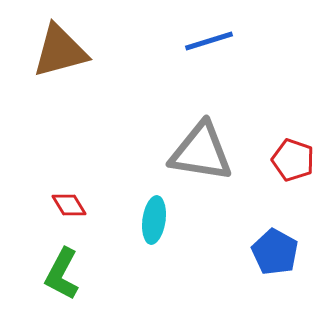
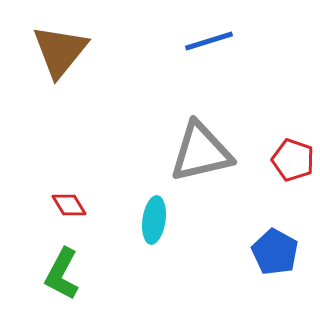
brown triangle: rotated 36 degrees counterclockwise
gray triangle: rotated 22 degrees counterclockwise
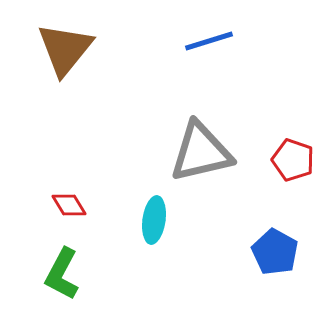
brown triangle: moved 5 px right, 2 px up
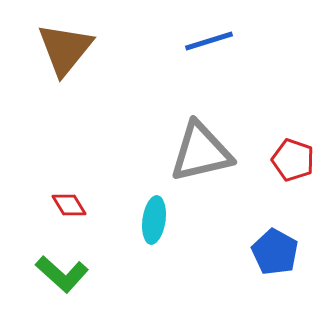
green L-shape: rotated 76 degrees counterclockwise
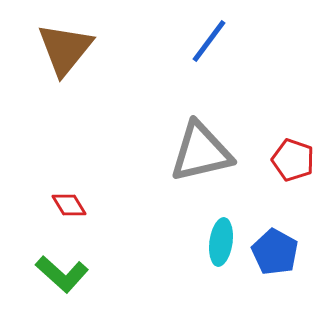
blue line: rotated 36 degrees counterclockwise
cyan ellipse: moved 67 px right, 22 px down
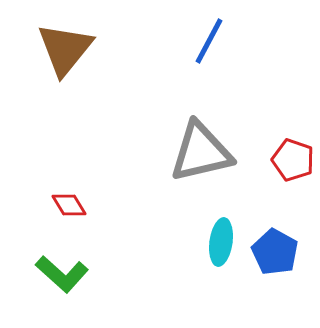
blue line: rotated 9 degrees counterclockwise
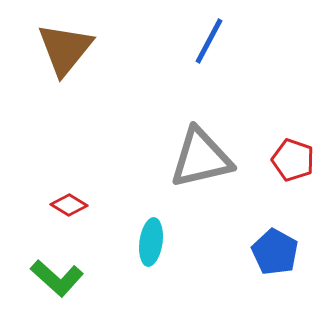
gray triangle: moved 6 px down
red diamond: rotated 27 degrees counterclockwise
cyan ellipse: moved 70 px left
green L-shape: moved 5 px left, 4 px down
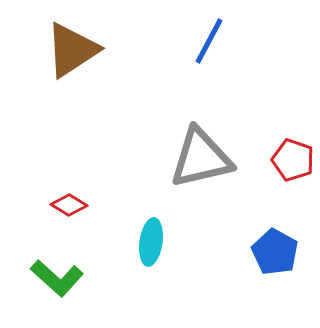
brown triangle: moved 7 px right, 1 px down; rotated 18 degrees clockwise
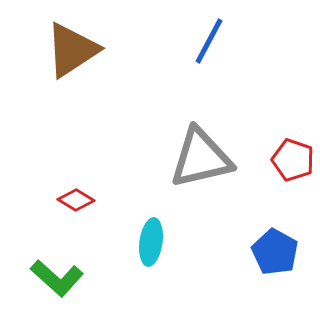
red diamond: moved 7 px right, 5 px up
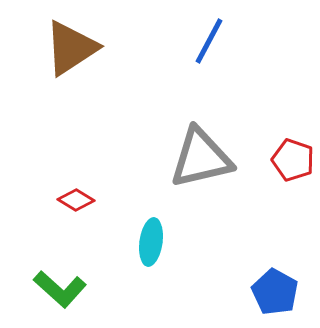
brown triangle: moved 1 px left, 2 px up
blue pentagon: moved 40 px down
green L-shape: moved 3 px right, 11 px down
